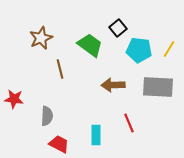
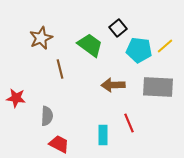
yellow line: moved 4 px left, 3 px up; rotated 18 degrees clockwise
red star: moved 2 px right, 1 px up
cyan rectangle: moved 7 px right
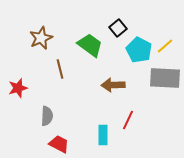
cyan pentagon: rotated 20 degrees clockwise
gray rectangle: moved 7 px right, 9 px up
red star: moved 2 px right, 10 px up; rotated 24 degrees counterclockwise
red line: moved 1 px left, 3 px up; rotated 48 degrees clockwise
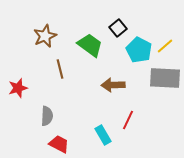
brown star: moved 4 px right, 2 px up
cyan rectangle: rotated 30 degrees counterclockwise
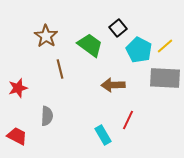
brown star: moved 1 px right; rotated 15 degrees counterclockwise
red trapezoid: moved 42 px left, 8 px up
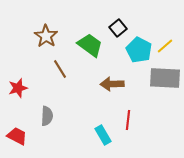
brown line: rotated 18 degrees counterclockwise
brown arrow: moved 1 px left, 1 px up
red line: rotated 18 degrees counterclockwise
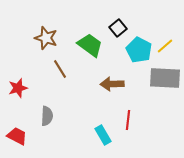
brown star: moved 2 px down; rotated 15 degrees counterclockwise
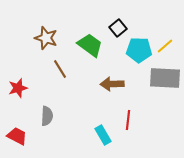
cyan pentagon: rotated 25 degrees counterclockwise
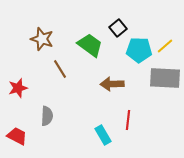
brown star: moved 4 px left, 1 px down
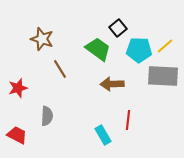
green trapezoid: moved 8 px right, 4 px down
gray rectangle: moved 2 px left, 2 px up
red trapezoid: moved 1 px up
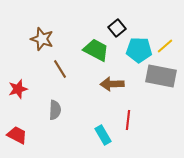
black square: moved 1 px left
green trapezoid: moved 2 px left, 1 px down; rotated 8 degrees counterclockwise
gray rectangle: moved 2 px left; rotated 8 degrees clockwise
red star: moved 1 px down
gray semicircle: moved 8 px right, 6 px up
